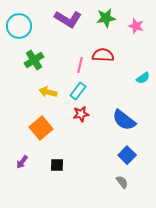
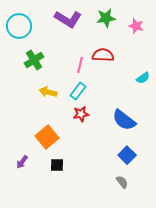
orange square: moved 6 px right, 9 px down
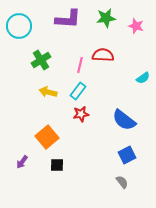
purple L-shape: rotated 28 degrees counterclockwise
green cross: moved 7 px right
blue square: rotated 18 degrees clockwise
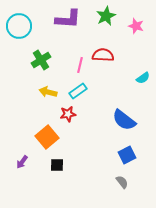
green star: moved 2 px up; rotated 18 degrees counterclockwise
cyan rectangle: rotated 18 degrees clockwise
red star: moved 13 px left
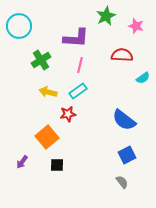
purple L-shape: moved 8 px right, 19 px down
red semicircle: moved 19 px right
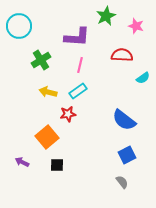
purple L-shape: moved 1 px right, 1 px up
purple arrow: rotated 80 degrees clockwise
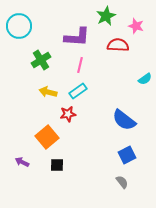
red semicircle: moved 4 px left, 10 px up
cyan semicircle: moved 2 px right, 1 px down
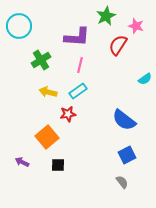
red semicircle: rotated 60 degrees counterclockwise
black square: moved 1 px right
